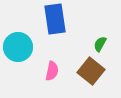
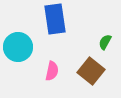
green semicircle: moved 5 px right, 2 px up
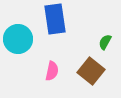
cyan circle: moved 8 px up
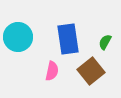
blue rectangle: moved 13 px right, 20 px down
cyan circle: moved 2 px up
brown square: rotated 12 degrees clockwise
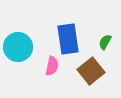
cyan circle: moved 10 px down
pink semicircle: moved 5 px up
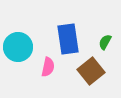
pink semicircle: moved 4 px left, 1 px down
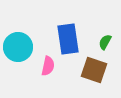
pink semicircle: moved 1 px up
brown square: moved 3 px right, 1 px up; rotated 32 degrees counterclockwise
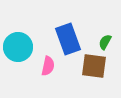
blue rectangle: rotated 12 degrees counterclockwise
brown square: moved 4 px up; rotated 12 degrees counterclockwise
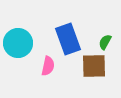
cyan circle: moved 4 px up
brown square: rotated 8 degrees counterclockwise
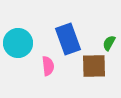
green semicircle: moved 4 px right, 1 px down
pink semicircle: rotated 18 degrees counterclockwise
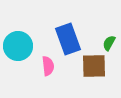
cyan circle: moved 3 px down
